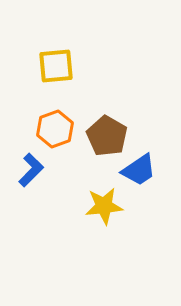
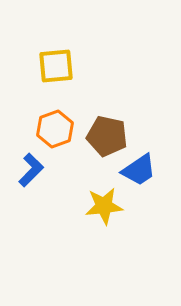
brown pentagon: rotated 18 degrees counterclockwise
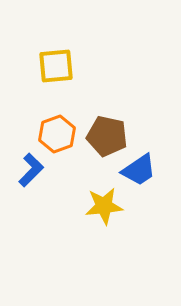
orange hexagon: moved 2 px right, 5 px down
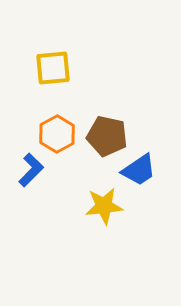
yellow square: moved 3 px left, 2 px down
orange hexagon: rotated 9 degrees counterclockwise
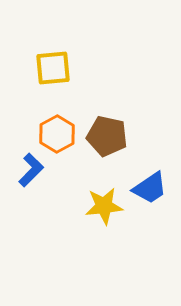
blue trapezoid: moved 11 px right, 18 px down
